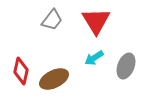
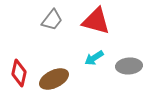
red triangle: rotated 44 degrees counterclockwise
gray ellipse: moved 3 px right; rotated 65 degrees clockwise
red diamond: moved 2 px left, 2 px down
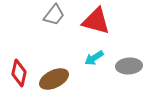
gray trapezoid: moved 2 px right, 5 px up
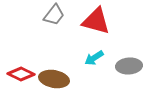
red diamond: moved 2 px right, 1 px down; rotated 76 degrees counterclockwise
brown ellipse: rotated 36 degrees clockwise
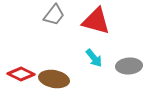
cyan arrow: rotated 96 degrees counterclockwise
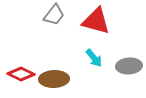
brown ellipse: rotated 12 degrees counterclockwise
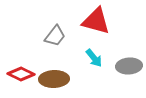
gray trapezoid: moved 1 px right, 21 px down
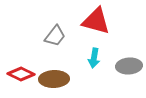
cyan arrow: rotated 48 degrees clockwise
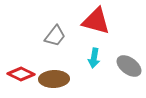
gray ellipse: rotated 40 degrees clockwise
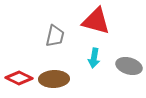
gray trapezoid: rotated 25 degrees counterclockwise
gray ellipse: rotated 20 degrees counterclockwise
red diamond: moved 2 px left, 4 px down
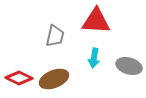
red triangle: rotated 12 degrees counterclockwise
brown ellipse: rotated 20 degrees counterclockwise
